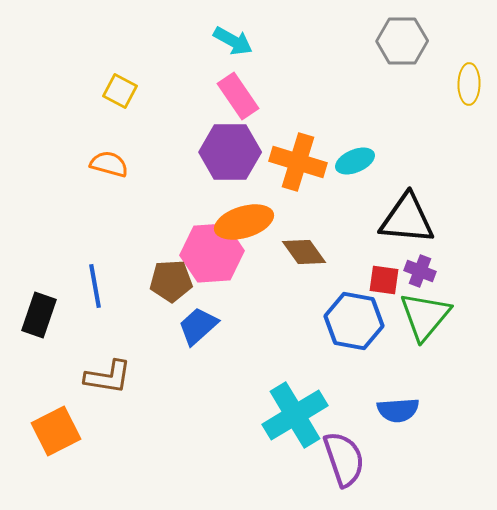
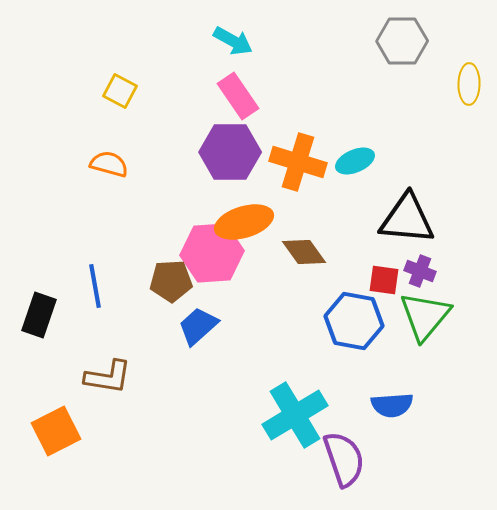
blue semicircle: moved 6 px left, 5 px up
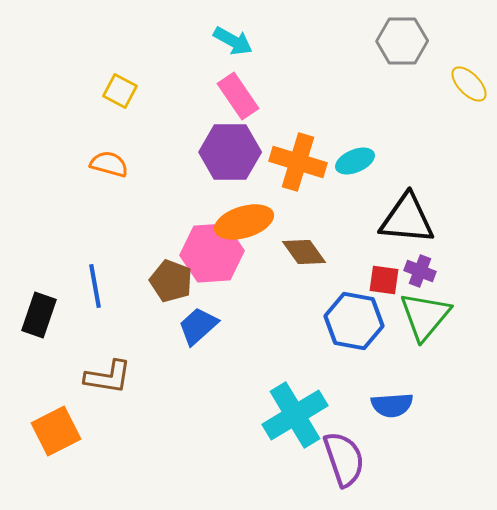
yellow ellipse: rotated 45 degrees counterclockwise
brown pentagon: rotated 24 degrees clockwise
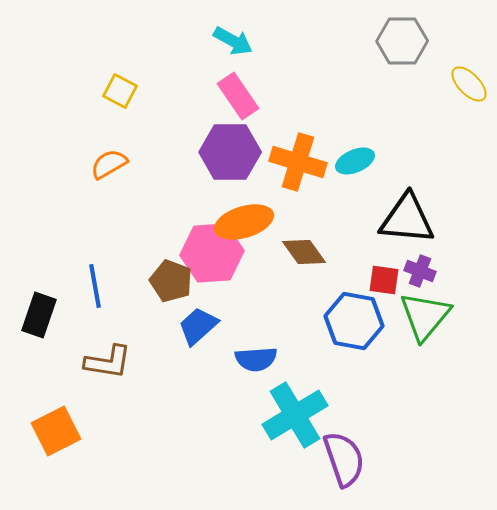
orange semicircle: rotated 45 degrees counterclockwise
brown L-shape: moved 15 px up
blue semicircle: moved 136 px left, 46 px up
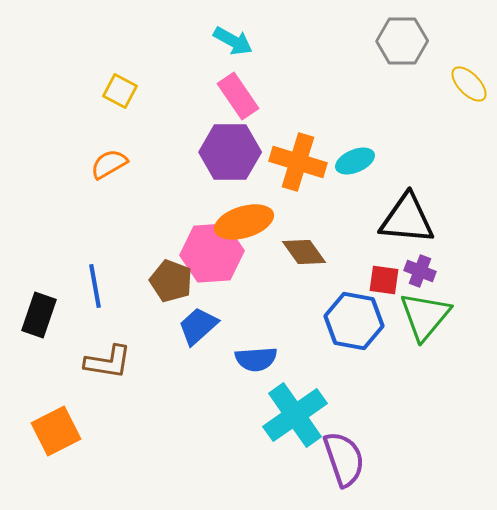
cyan cross: rotated 4 degrees counterclockwise
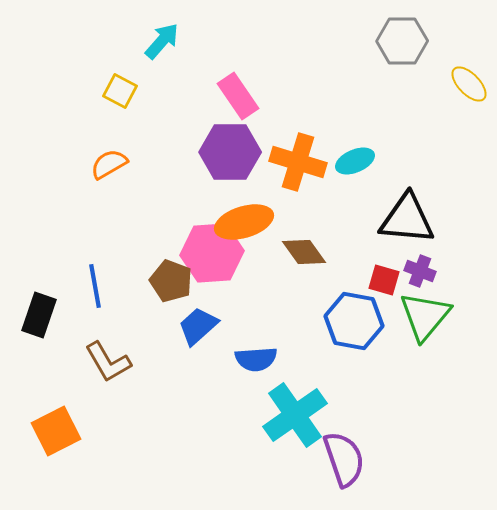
cyan arrow: moved 71 px left; rotated 78 degrees counterclockwise
red square: rotated 8 degrees clockwise
brown L-shape: rotated 51 degrees clockwise
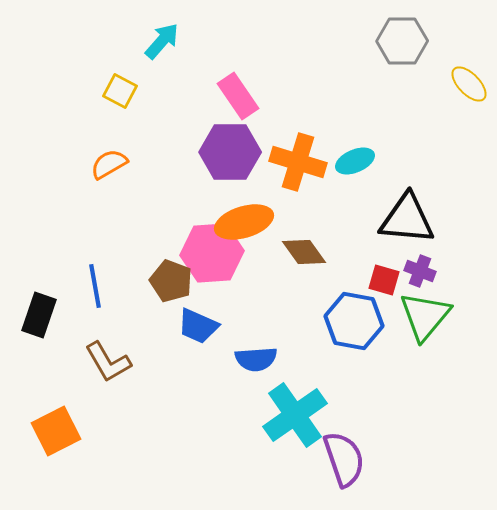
blue trapezoid: rotated 114 degrees counterclockwise
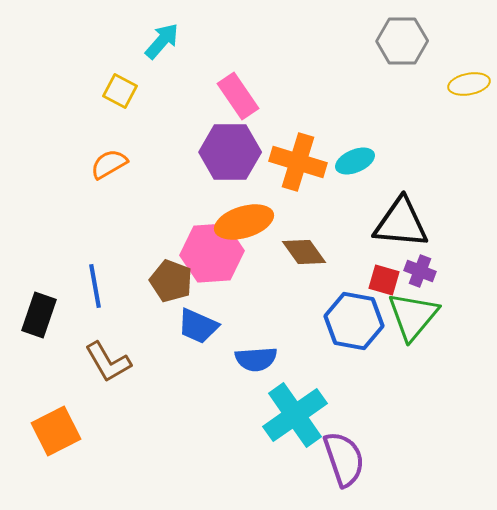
yellow ellipse: rotated 57 degrees counterclockwise
black triangle: moved 6 px left, 4 px down
green triangle: moved 12 px left
